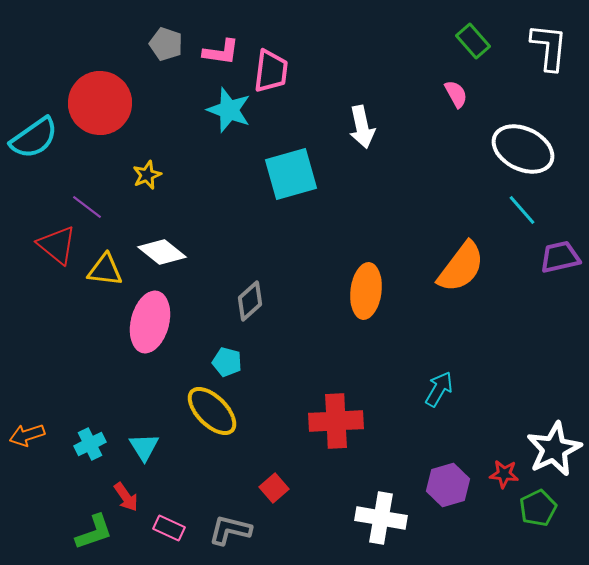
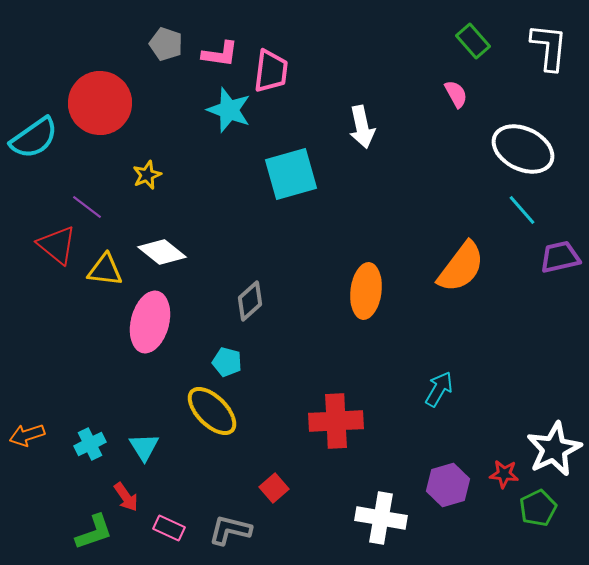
pink L-shape: moved 1 px left, 2 px down
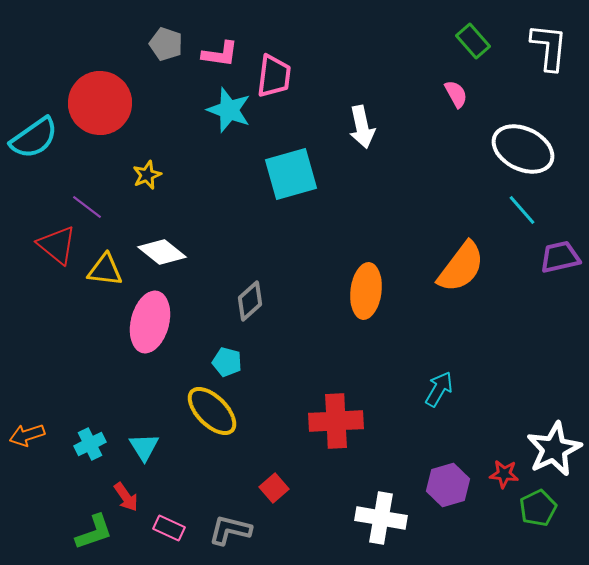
pink trapezoid: moved 3 px right, 5 px down
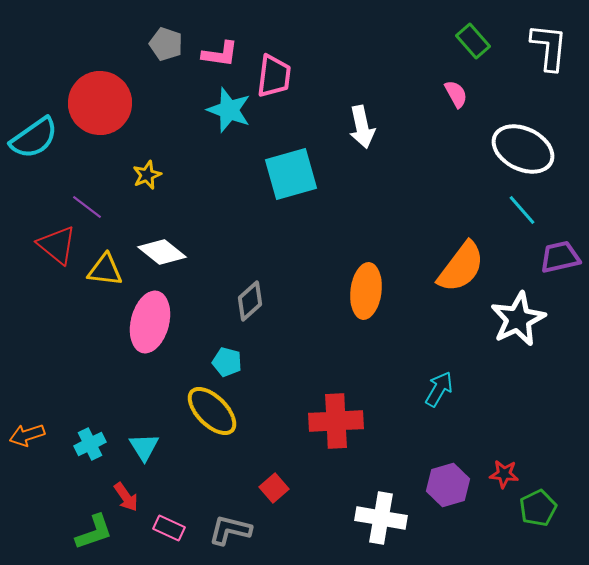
white star: moved 36 px left, 130 px up
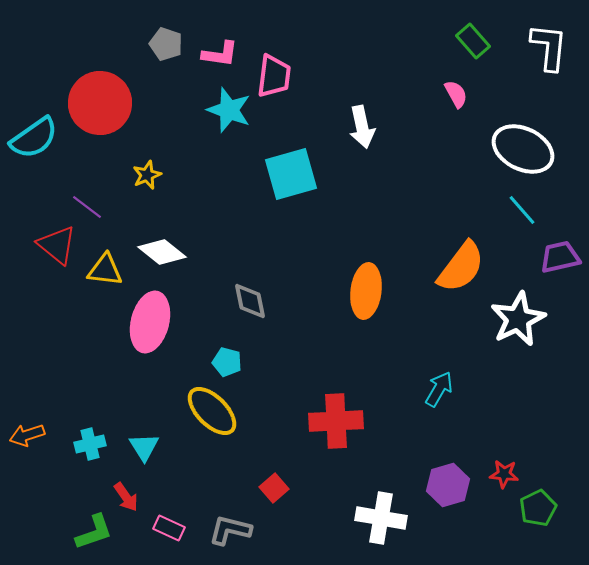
gray diamond: rotated 60 degrees counterclockwise
cyan cross: rotated 12 degrees clockwise
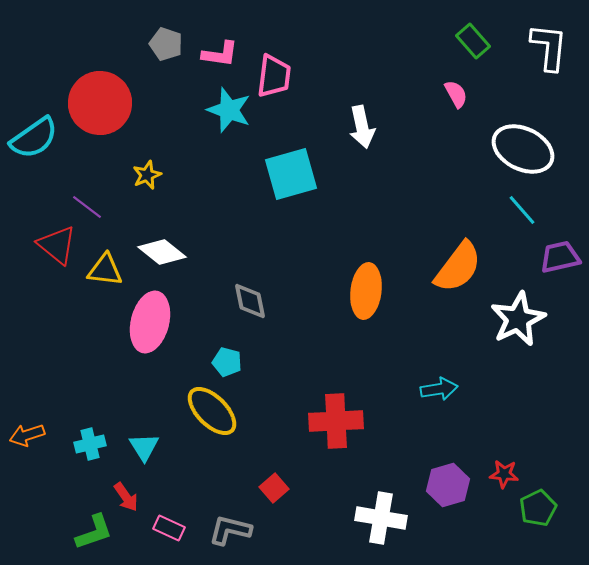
orange semicircle: moved 3 px left
cyan arrow: rotated 51 degrees clockwise
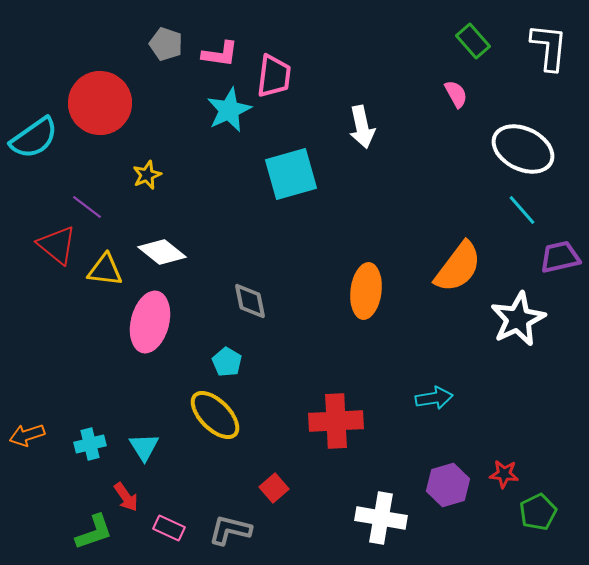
cyan star: rotated 27 degrees clockwise
cyan pentagon: rotated 16 degrees clockwise
cyan arrow: moved 5 px left, 9 px down
yellow ellipse: moved 3 px right, 4 px down
green pentagon: moved 4 px down
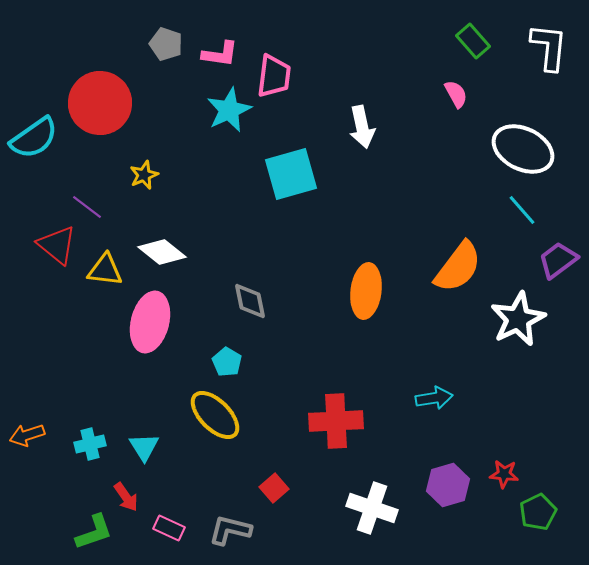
yellow star: moved 3 px left
purple trapezoid: moved 2 px left, 3 px down; rotated 24 degrees counterclockwise
white cross: moved 9 px left, 10 px up; rotated 9 degrees clockwise
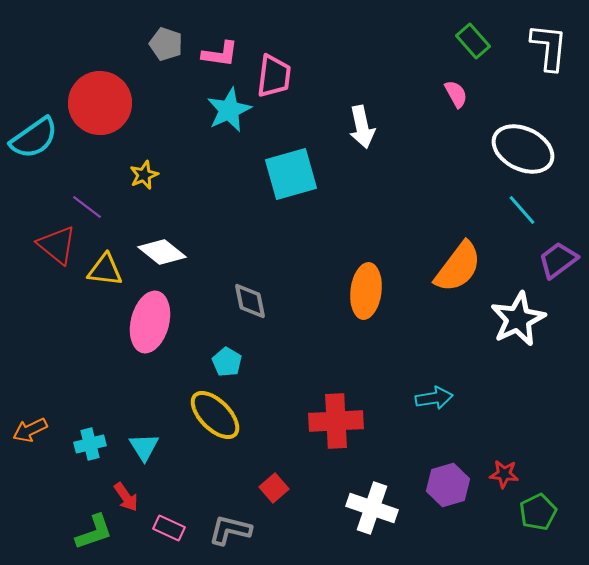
orange arrow: moved 3 px right, 5 px up; rotated 8 degrees counterclockwise
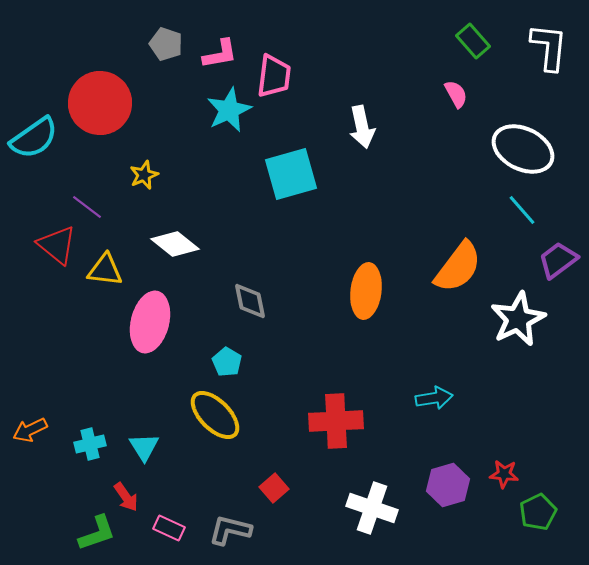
pink L-shape: rotated 18 degrees counterclockwise
white diamond: moved 13 px right, 8 px up
green L-shape: moved 3 px right, 1 px down
